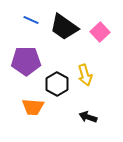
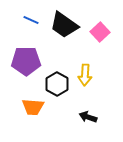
black trapezoid: moved 2 px up
yellow arrow: rotated 20 degrees clockwise
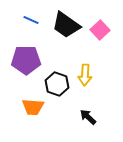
black trapezoid: moved 2 px right
pink square: moved 2 px up
purple pentagon: moved 1 px up
black hexagon: rotated 10 degrees counterclockwise
black arrow: rotated 24 degrees clockwise
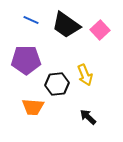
yellow arrow: rotated 25 degrees counterclockwise
black hexagon: rotated 25 degrees counterclockwise
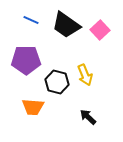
black hexagon: moved 2 px up; rotated 20 degrees clockwise
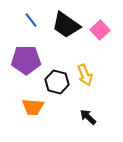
blue line: rotated 28 degrees clockwise
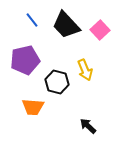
blue line: moved 1 px right
black trapezoid: rotated 12 degrees clockwise
purple pentagon: moved 1 px left; rotated 12 degrees counterclockwise
yellow arrow: moved 5 px up
black arrow: moved 9 px down
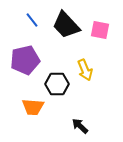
pink square: rotated 36 degrees counterclockwise
black hexagon: moved 2 px down; rotated 15 degrees counterclockwise
black arrow: moved 8 px left
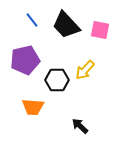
yellow arrow: rotated 65 degrees clockwise
black hexagon: moved 4 px up
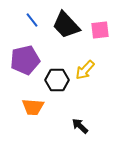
pink square: rotated 18 degrees counterclockwise
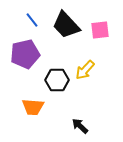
purple pentagon: moved 6 px up
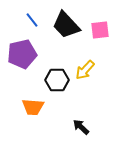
purple pentagon: moved 3 px left
black arrow: moved 1 px right, 1 px down
